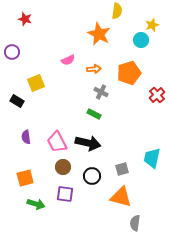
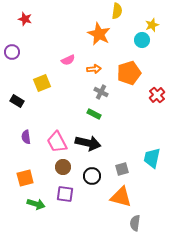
cyan circle: moved 1 px right
yellow square: moved 6 px right
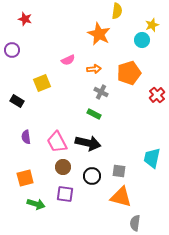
purple circle: moved 2 px up
gray square: moved 3 px left, 2 px down; rotated 24 degrees clockwise
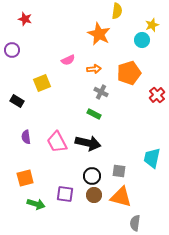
brown circle: moved 31 px right, 28 px down
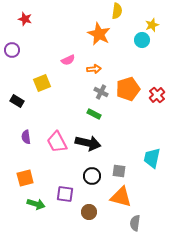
orange pentagon: moved 1 px left, 16 px down
brown circle: moved 5 px left, 17 px down
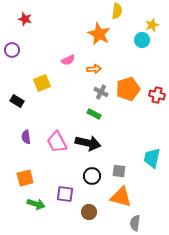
red cross: rotated 35 degrees counterclockwise
